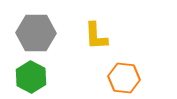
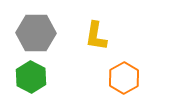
yellow L-shape: rotated 12 degrees clockwise
orange hexagon: rotated 24 degrees clockwise
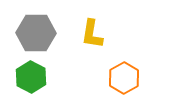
yellow L-shape: moved 4 px left, 2 px up
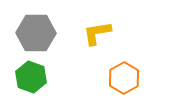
yellow L-shape: moved 5 px right, 1 px up; rotated 72 degrees clockwise
green hexagon: rotated 8 degrees counterclockwise
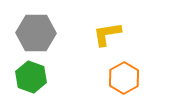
yellow L-shape: moved 10 px right, 1 px down
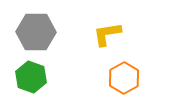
gray hexagon: moved 1 px up
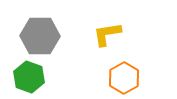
gray hexagon: moved 4 px right, 4 px down
green hexagon: moved 2 px left
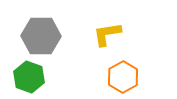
gray hexagon: moved 1 px right
orange hexagon: moved 1 px left, 1 px up
